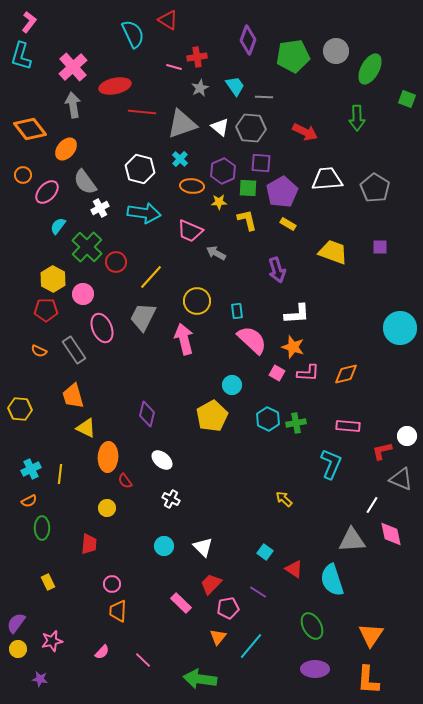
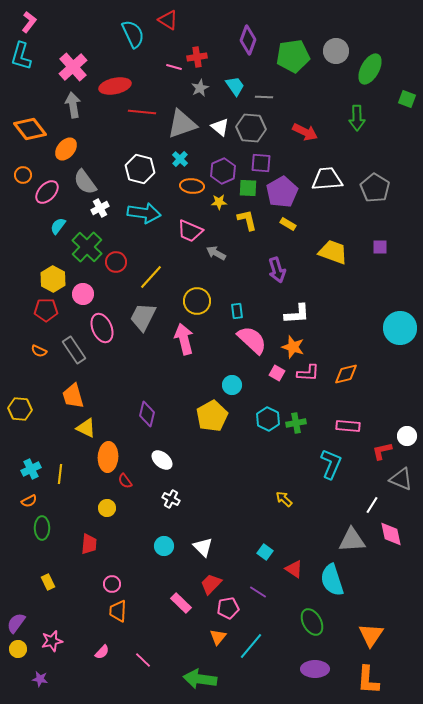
green ellipse at (312, 626): moved 4 px up
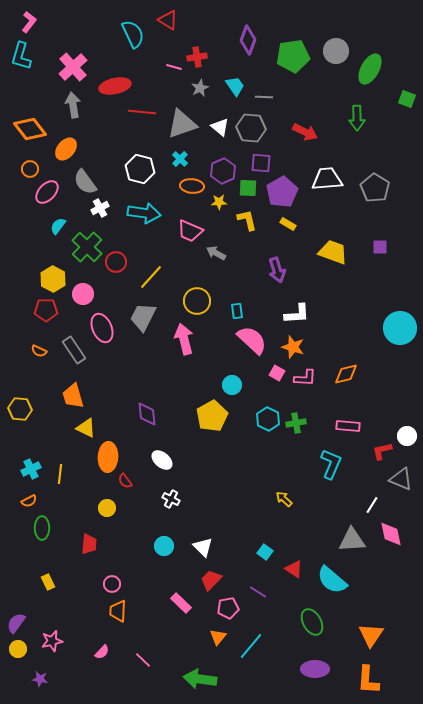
orange circle at (23, 175): moved 7 px right, 6 px up
pink L-shape at (308, 373): moved 3 px left, 5 px down
purple diamond at (147, 414): rotated 20 degrees counterclockwise
cyan semicircle at (332, 580): rotated 32 degrees counterclockwise
red trapezoid at (211, 584): moved 4 px up
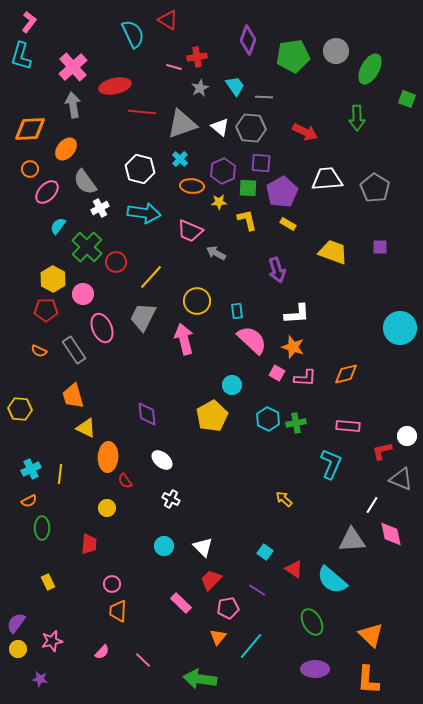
orange diamond at (30, 129): rotated 56 degrees counterclockwise
purple line at (258, 592): moved 1 px left, 2 px up
orange triangle at (371, 635): rotated 20 degrees counterclockwise
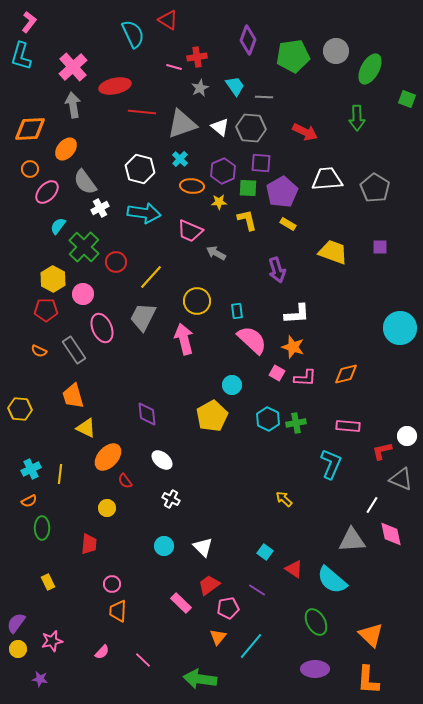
green cross at (87, 247): moved 3 px left
orange ellipse at (108, 457): rotated 40 degrees clockwise
red trapezoid at (211, 580): moved 2 px left, 5 px down; rotated 10 degrees clockwise
green ellipse at (312, 622): moved 4 px right
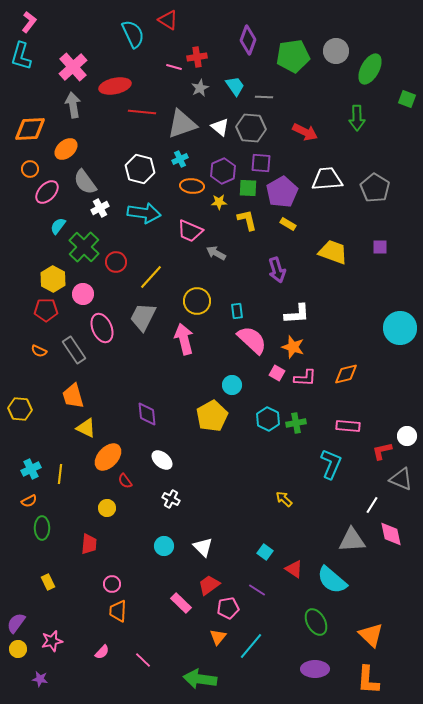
orange ellipse at (66, 149): rotated 10 degrees clockwise
cyan cross at (180, 159): rotated 21 degrees clockwise
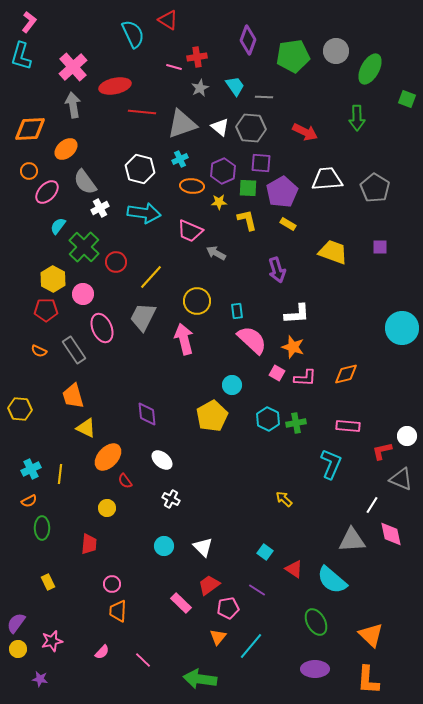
orange circle at (30, 169): moved 1 px left, 2 px down
cyan circle at (400, 328): moved 2 px right
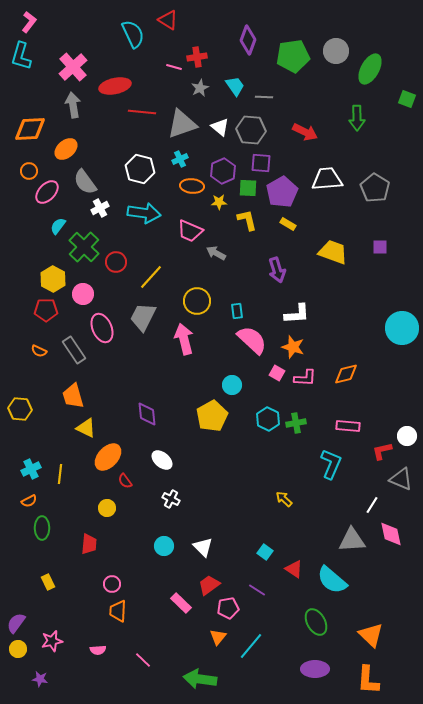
gray hexagon at (251, 128): moved 2 px down
pink semicircle at (102, 652): moved 4 px left, 2 px up; rotated 42 degrees clockwise
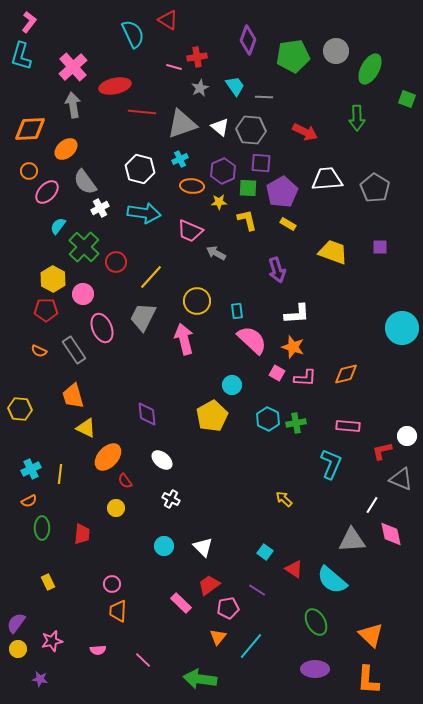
yellow circle at (107, 508): moved 9 px right
red trapezoid at (89, 544): moved 7 px left, 10 px up
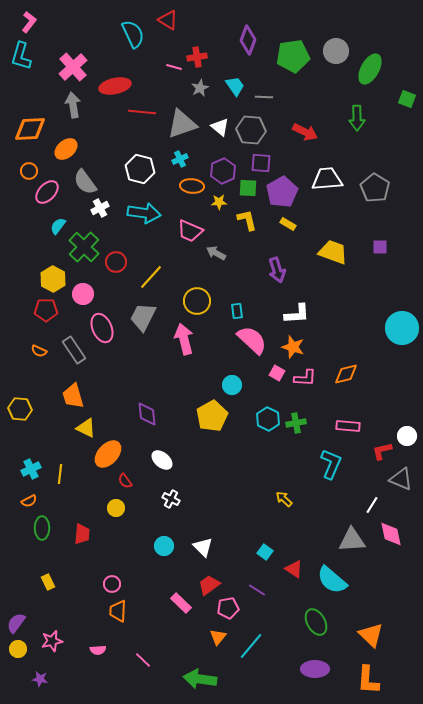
orange ellipse at (108, 457): moved 3 px up
